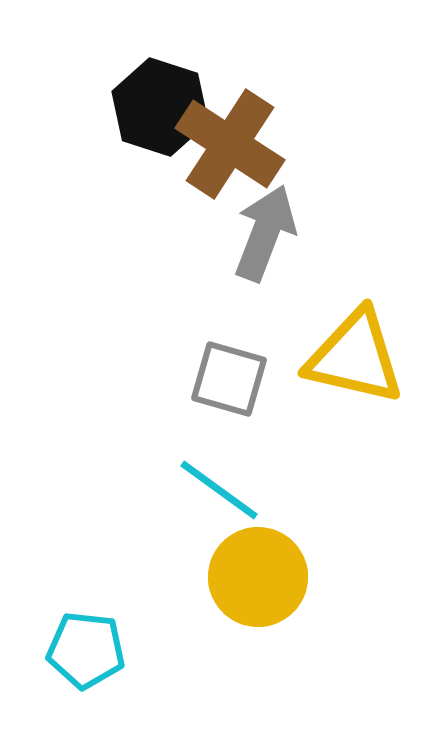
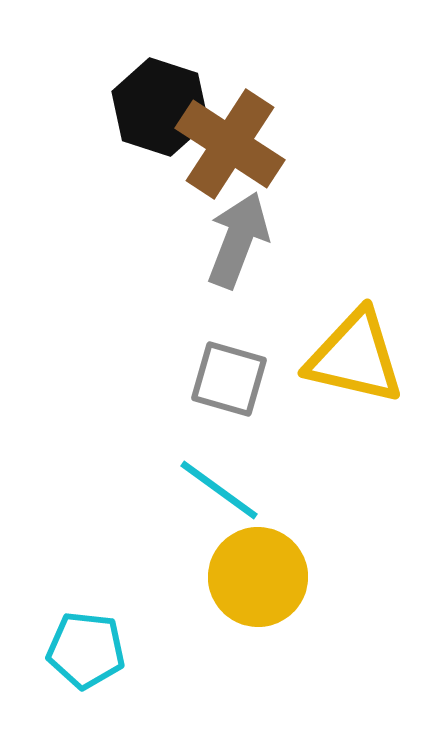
gray arrow: moved 27 px left, 7 px down
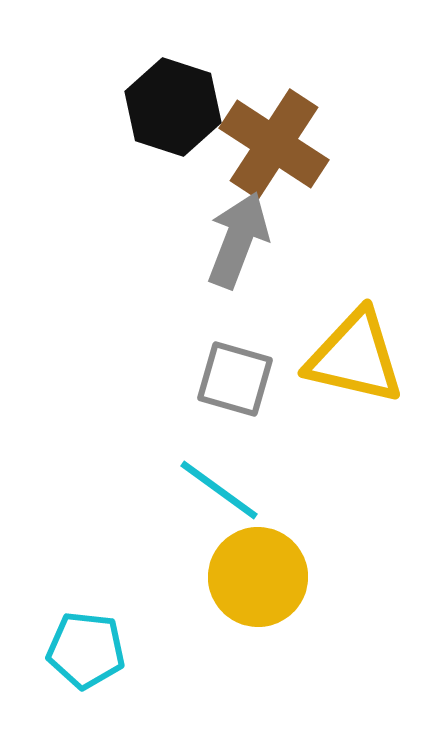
black hexagon: moved 13 px right
brown cross: moved 44 px right
gray square: moved 6 px right
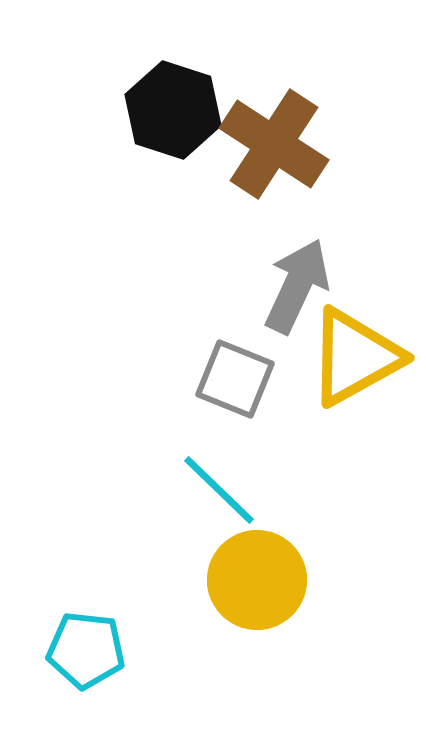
black hexagon: moved 3 px down
gray arrow: moved 59 px right, 46 px down; rotated 4 degrees clockwise
yellow triangle: rotated 42 degrees counterclockwise
gray square: rotated 6 degrees clockwise
cyan line: rotated 8 degrees clockwise
yellow circle: moved 1 px left, 3 px down
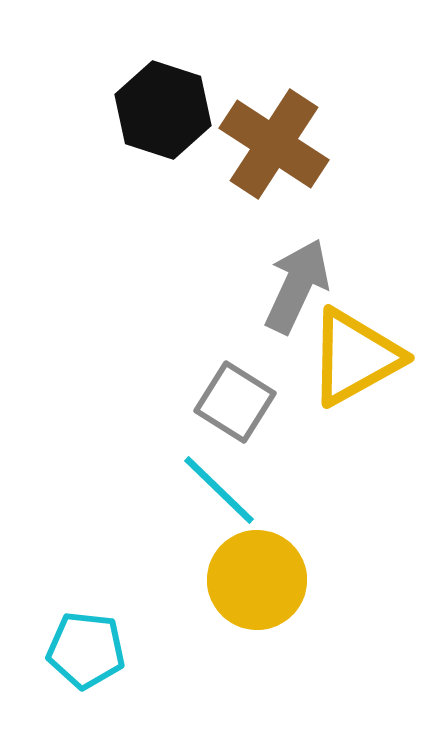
black hexagon: moved 10 px left
gray square: moved 23 px down; rotated 10 degrees clockwise
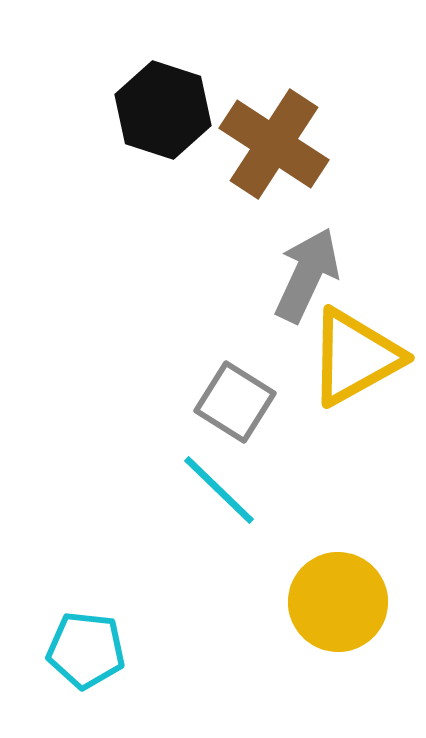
gray arrow: moved 10 px right, 11 px up
yellow circle: moved 81 px right, 22 px down
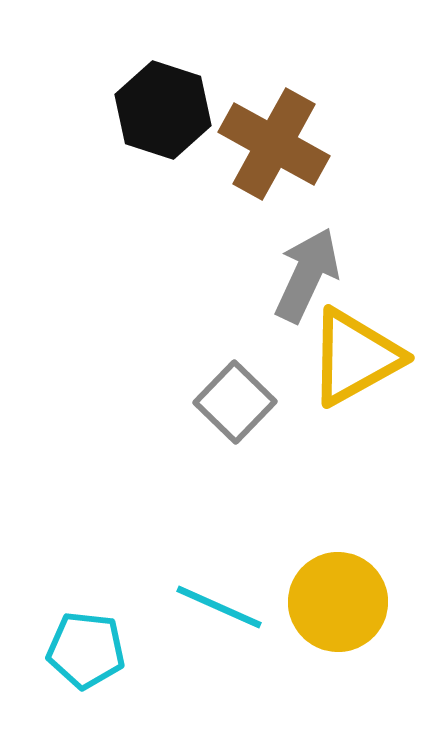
brown cross: rotated 4 degrees counterclockwise
gray square: rotated 12 degrees clockwise
cyan line: moved 117 px down; rotated 20 degrees counterclockwise
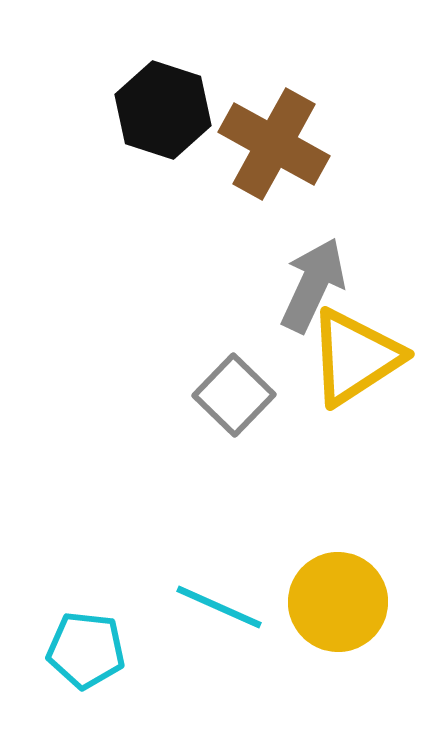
gray arrow: moved 6 px right, 10 px down
yellow triangle: rotated 4 degrees counterclockwise
gray square: moved 1 px left, 7 px up
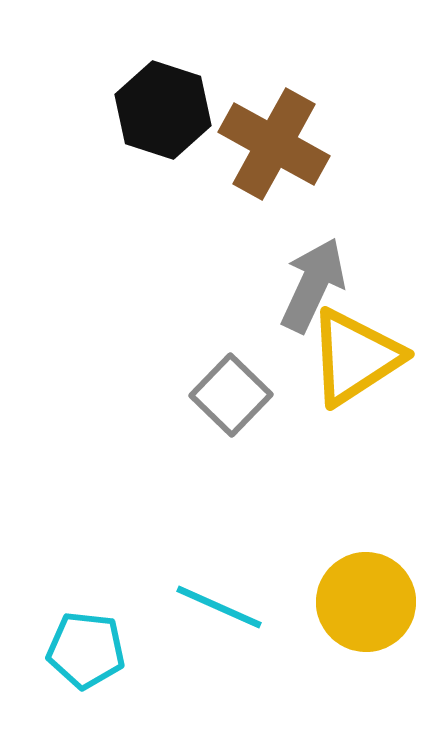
gray square: moved 3 px left
yellow circle: moved 28 px right
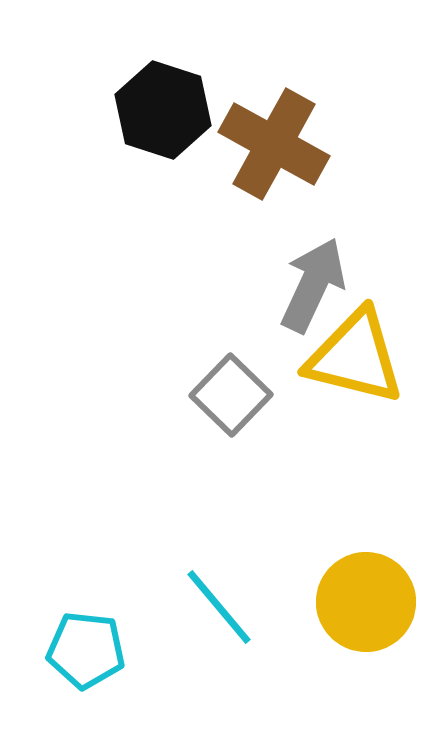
yellow triangle: rotated 47 degrees clockwise
cyan line: rotated 26 degrees clockwise
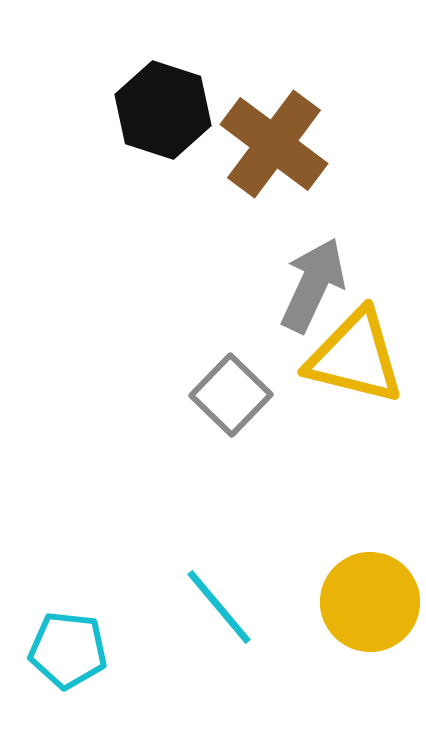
brown cross: rotated 8 degrees clockwise
yellow circle: moved 4 px right
cyan pentagon: moved 18 px left
